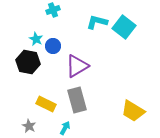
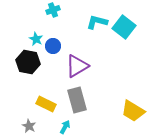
cyan arrow: moved 1 px up
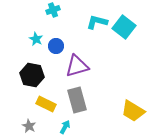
blue circle: moved 3 px right
black hexagon: moved 4 px right, 13 px down
purple triangle: rotated 15 degrees clockwise
